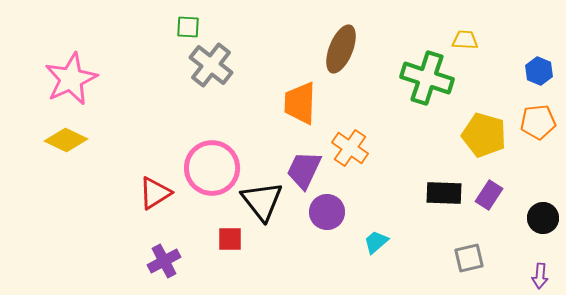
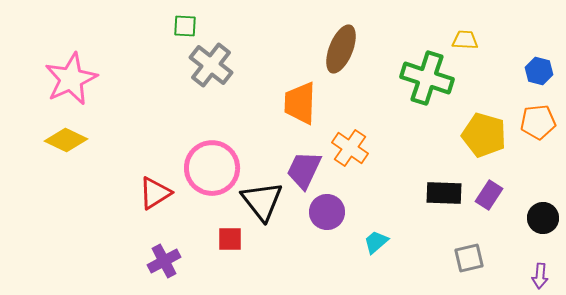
green square: moved 3 px left, 1 px up
blue hexagon: rotated 8 degrees counterclockwise
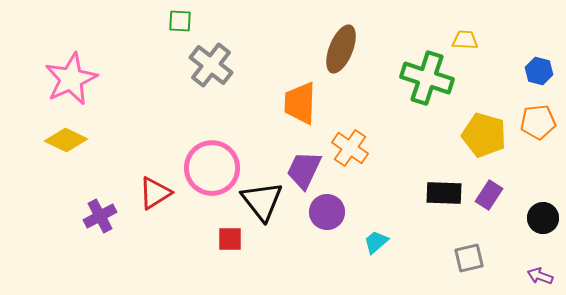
green square: moved 5 px left, 5 px up
purple cross: moved 64 px left, 45 px up
purple arrow: rotated 105 degrees clockwise
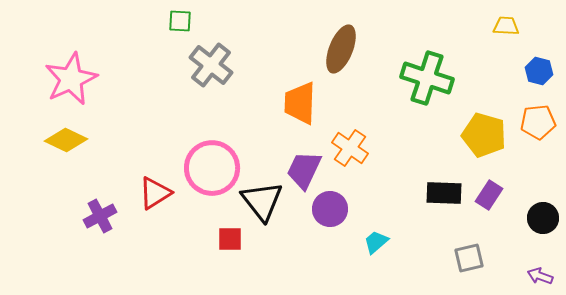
yellow trapezoid: moved 41 px right, 14 px up
purple circle: moved 3 px right, 3 px up
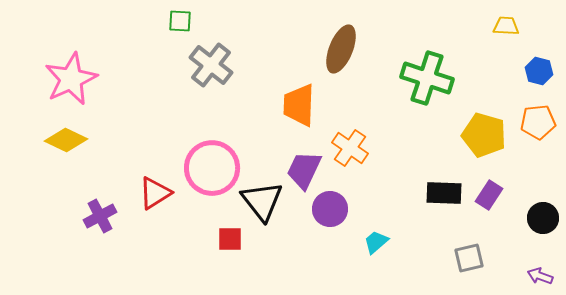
orange trapezoid: moved 1 px left, 2 px down
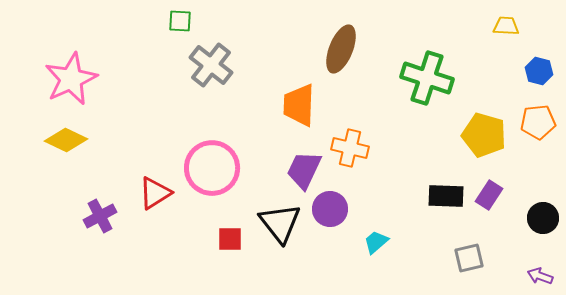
orange cross: rotated 21 degrees counterclockwise
black rectangle: moved 2 px right, 3 px down
black triangle: moved 18 px right, 22 px down
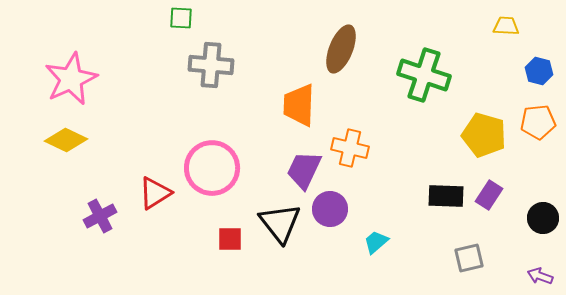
green square: moved 1 px right, 3 px up
gray cross: rotated 33 degrees counterclockwise
green cross: moved 3 px left, 3 px up
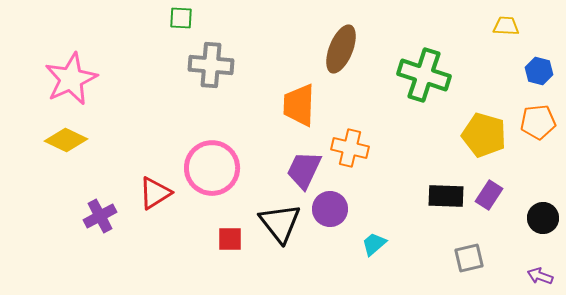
cyan trapezoid: moved 2 px left, 2 px down
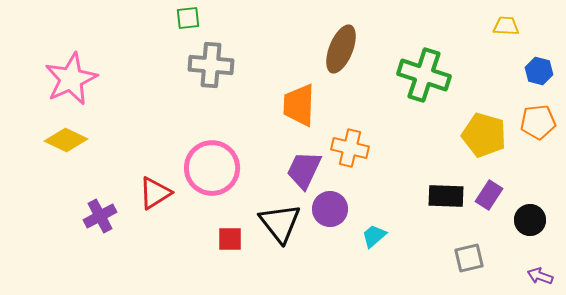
green square: moved 7 px right; rotated 10 degrees counterclockwise
black circle: moved 13 px left, 2 px down
cyan trapezoid: moved 8 px up
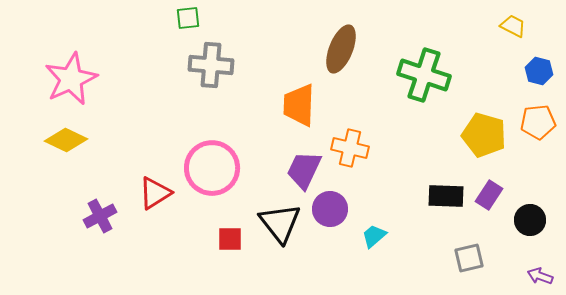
yellow trapezoid: moved 7 px right; rotated 24 degrees clockwise
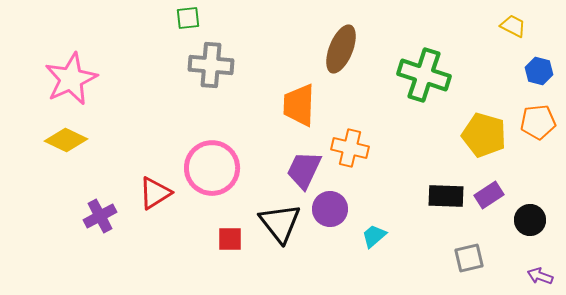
purple rectangle: rotated 24 degrees clockwise
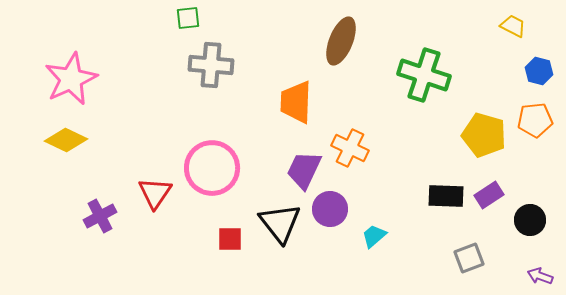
brown ellipse: moved 8 px up
orange trapezoid: moved 3 px left, 3 px up
orange pentagon: moved 3 px left, 2 px up
orange cross: rotated 12 degrees clockwise
red triangle: rotated 24 degrees counterclockwise
gray square: rotated 8 degrees counterclockwise
